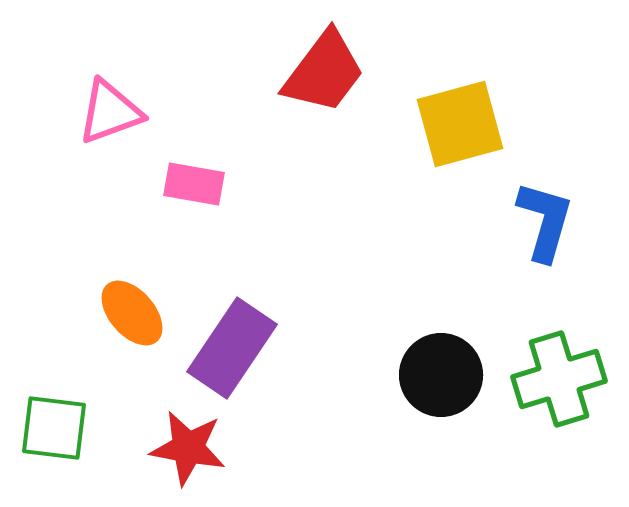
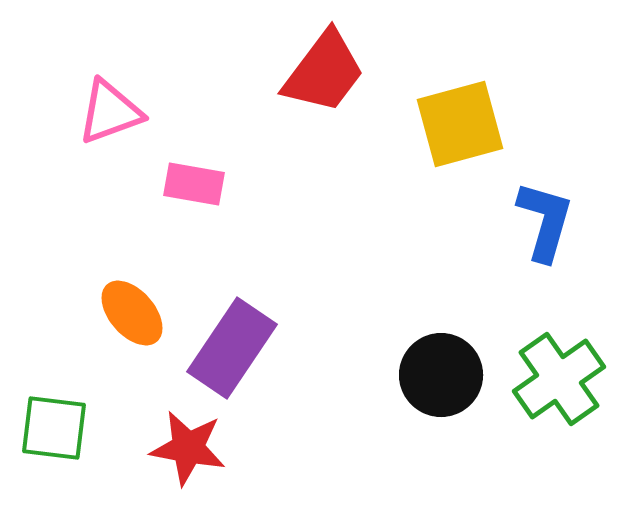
green cross: rotated 18 degrees counterclockwise
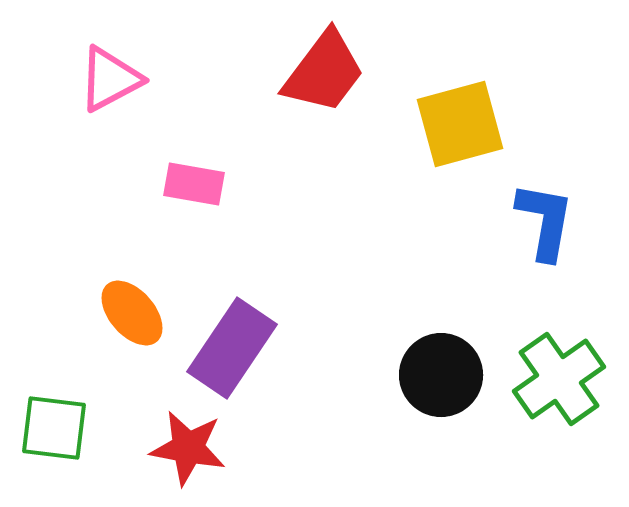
pink triangle: moved 33 px up; rotated 8 degrees counterclockwise
blue L-shape: rotated 6 degrees counterclockwise
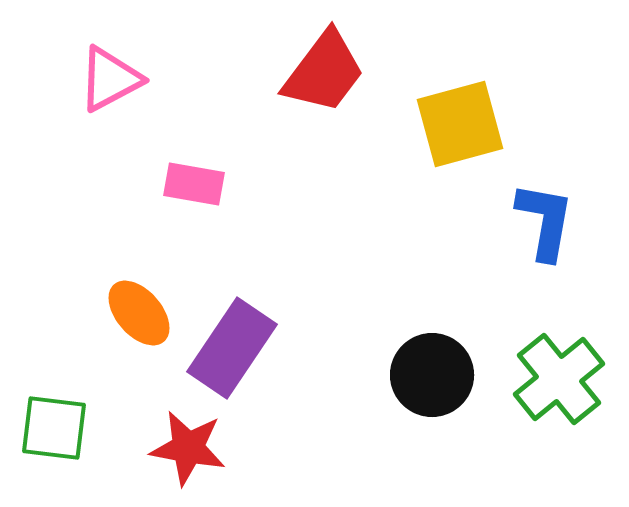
orange ellipse: moved 7 px right
black circle: moved 9 px left
green cross: rotated 4 degrees counterclockwise
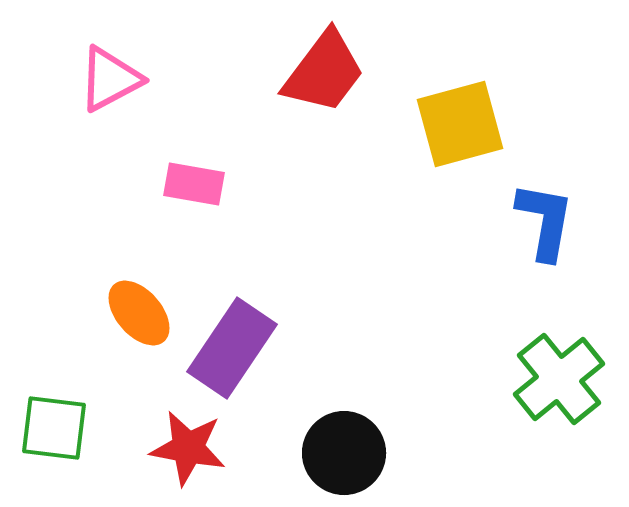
black circle: moved 88 px left, 78 px down
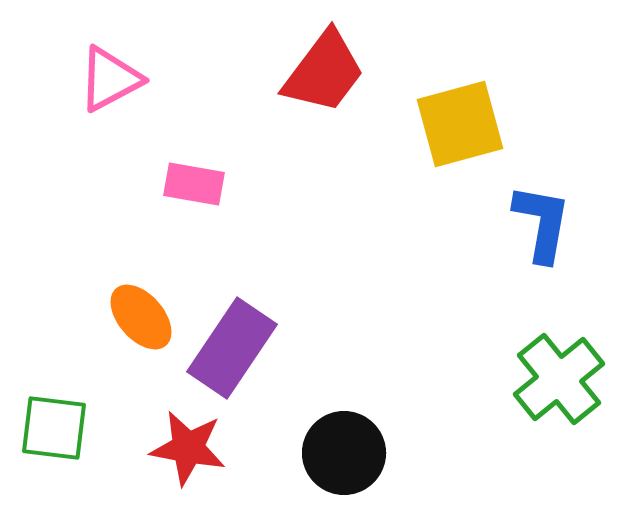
blue L-shape: moved 3 px left, 2 px down
orange ellipse: moved 2 px right, 4 px down
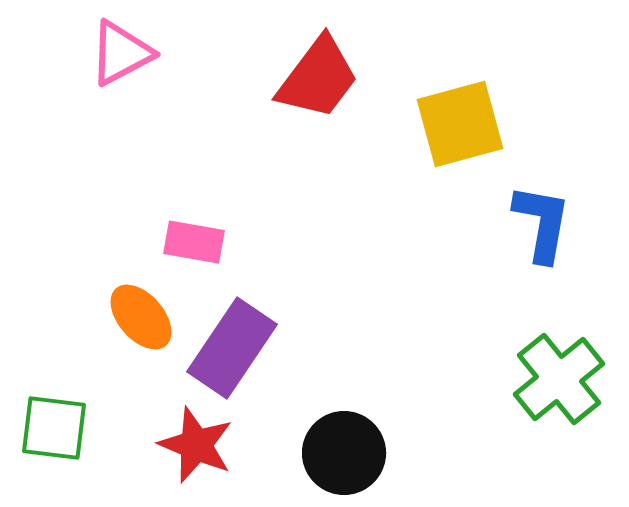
red trapezoid: moved 6 px left, 6 px down
pink triangle: moved 11 px right, 26 px up
pink rectangle: moved 58 px down
red star: moved 8 px right, 3 px up; rotated 12 degrees clockwise
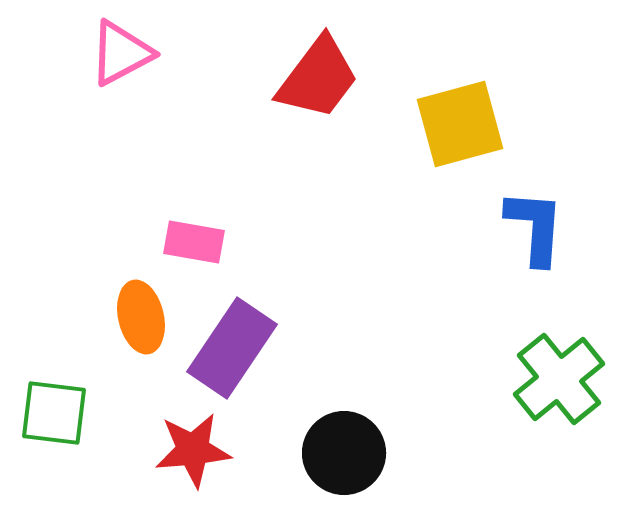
blue L-shape: moved 7 px left, 4 px down; rotated 6 degrees counterclockwise
orange ellipse: rotated 28 degrees clockwise
green square: moved 15 px up
red star: moved 3 px left, 5 px down; rotated 28 degrees counterclockwise
